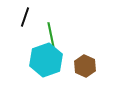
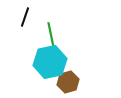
cyan hexagon: moved 4 px right, 2 px down; rotated 8 degrees clockwise
brown hexagon: moved 17 px left, 16 px down; rotated 20 degrees clockwise
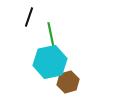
black line: moved 4 px right
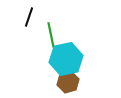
cyan hexagon: moved 16 px right, 3 px up
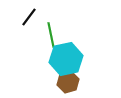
black line: rotated 18 degrees clockwise
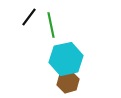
green line: moved 10 px up
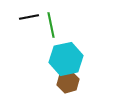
black line: rotated 42 degrees clockwise
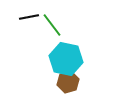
green line: moved 1 px right; rotated 25 degrees counterclockwise
cyan hexagon: rotated 24 degrees clockwise
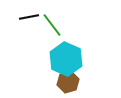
cyan hexagon: rotated 12 degrees clockwise
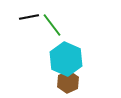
brown hexagon: rotated 10 degrees counterclockwise
